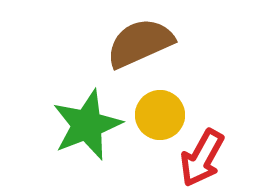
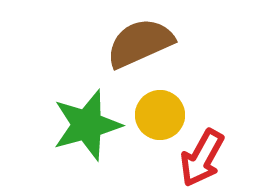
green star: rotated 6 degrees clockwise
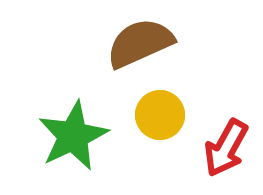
green star: moved 14 px left, 11 px down; rotated 10 degrees counterclockwise
red arrow: moved 24 px right, 10 px up
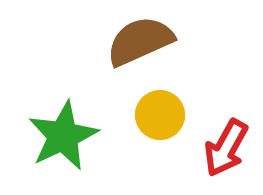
brown semicircle: moved 2 px up
green star: moved 10 px left
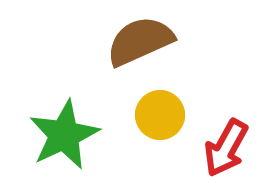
green star: moved 1 px right, 1 px up
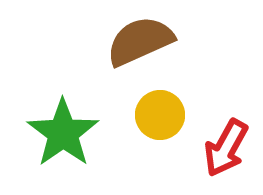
green star: moved 1 px left, 2 px up; rotated 10 degrees counterclockwise
